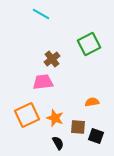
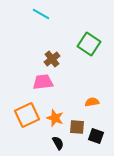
green square: rotated 30 degrees counterclockwise
brown square: moved 1 px left
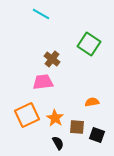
brown cross: rotated 14 degrees counterclockwise
orange star: rotated 12 degrees clockwise
black square: moved 1 px right, 1 px up
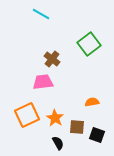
green square: rotated 20 degrees clockwise
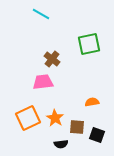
green square: rotated 25 degrees clockwise
orange square: moved 1 px right, 3 px down
black semicircle: moved 3 px right, 1 px down; rotated 112 degrees clockwise
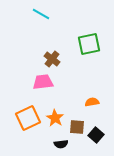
black square: moved 1 px left; rotated 21 degrees clockwise
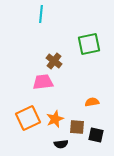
cyan line: rotated 66 degrees clockwise
brown cross: moved 2 px right, 2 px down
orange star: moved 1 px down; rotated 18 degrees clockwise
black square: rotated 28 degrees counterclockwise
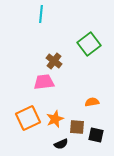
green square: rotated 25 degrees counterclockwise
pink trapezoid: moved 1 px right
black semicircle: rotated 16 degrees counterclockwise
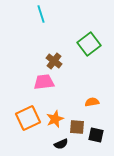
cyan line: rotated 24 degrees counterclockwise
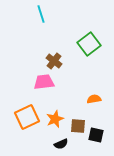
orange semicircle: moved 2 px right, 3 px up
orange square: moved 1 px left, 1 px up
brown square: moved 1 px right, 1 px up
